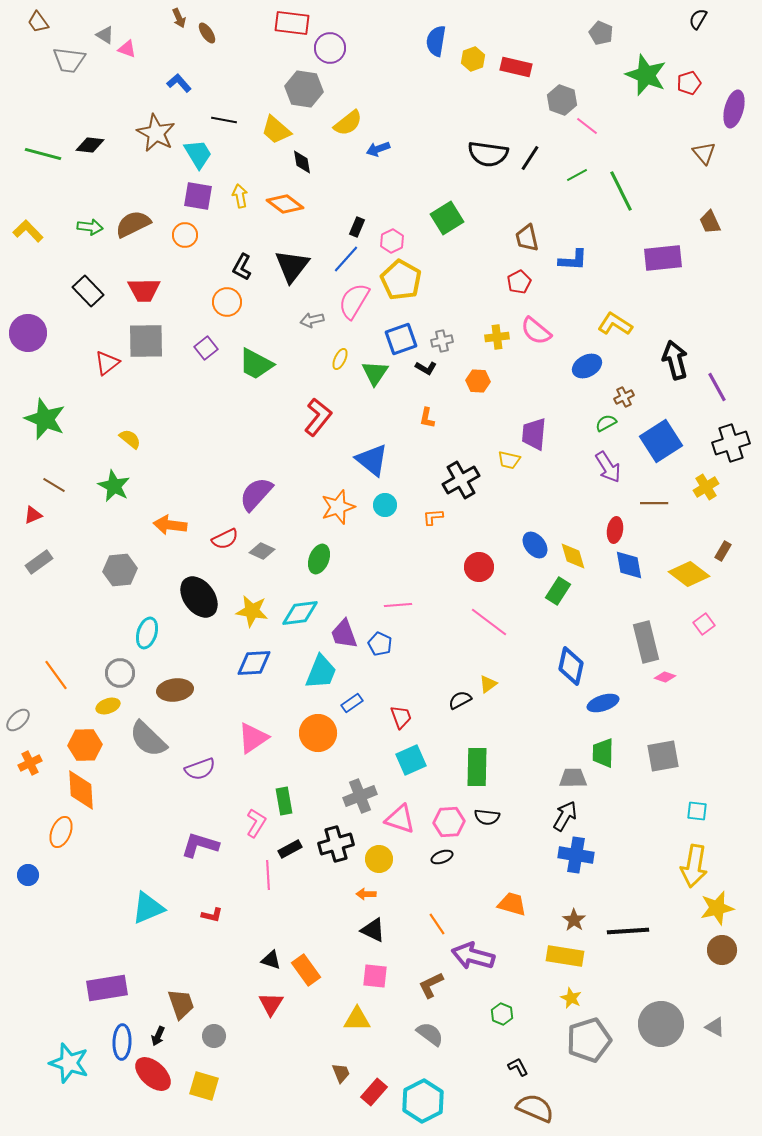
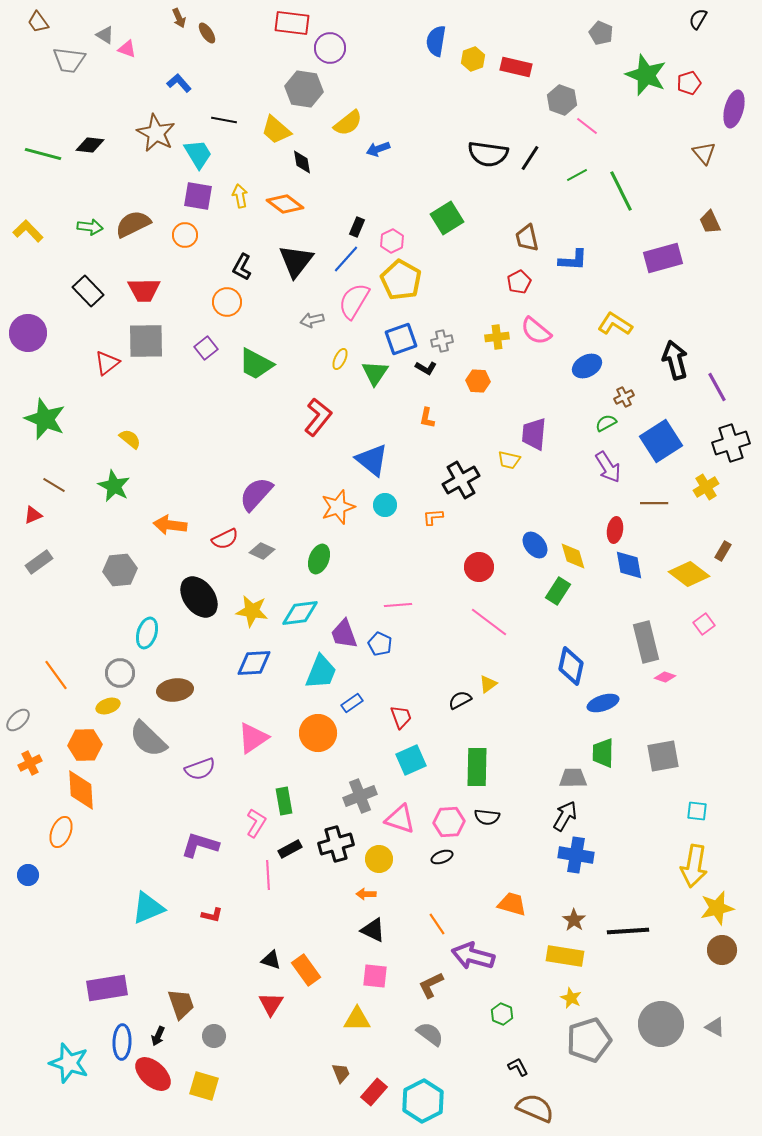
purple rectangle at (663, 258): rotated 9 degrees counterclockwise
black triangle at (292, 266): moved 4 px right, 5 px up
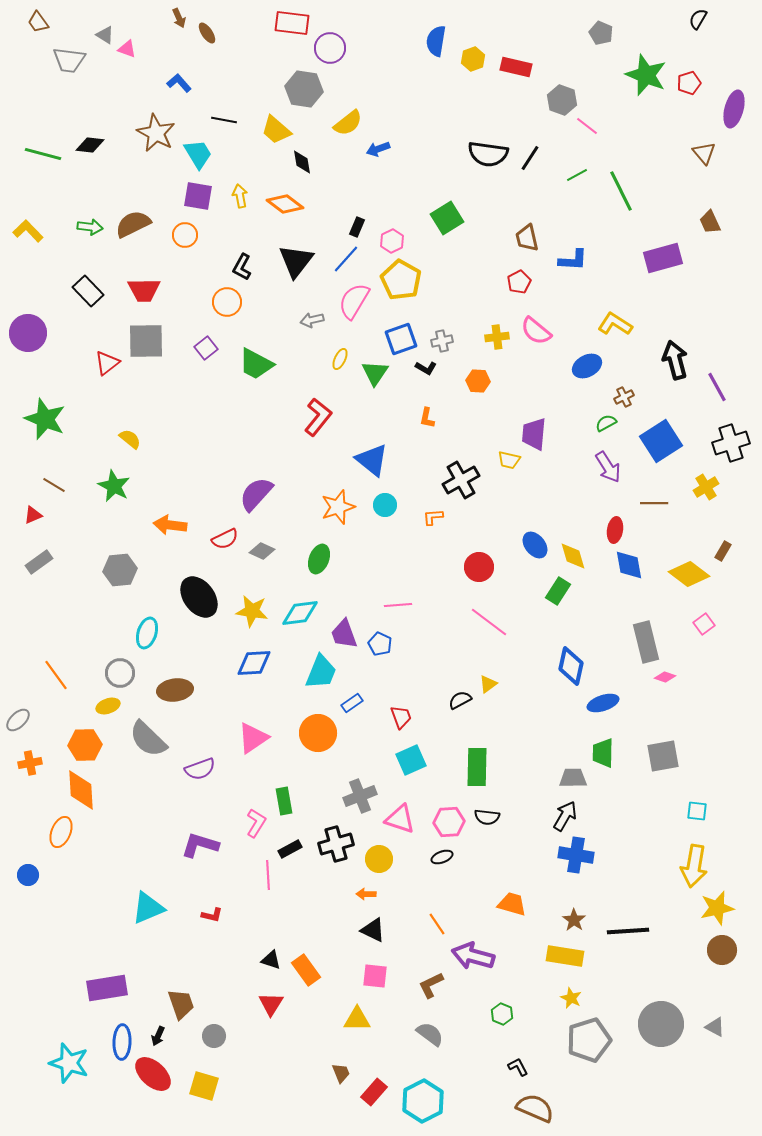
orange cross at (30, 763): rotated 15 degrees clockwise
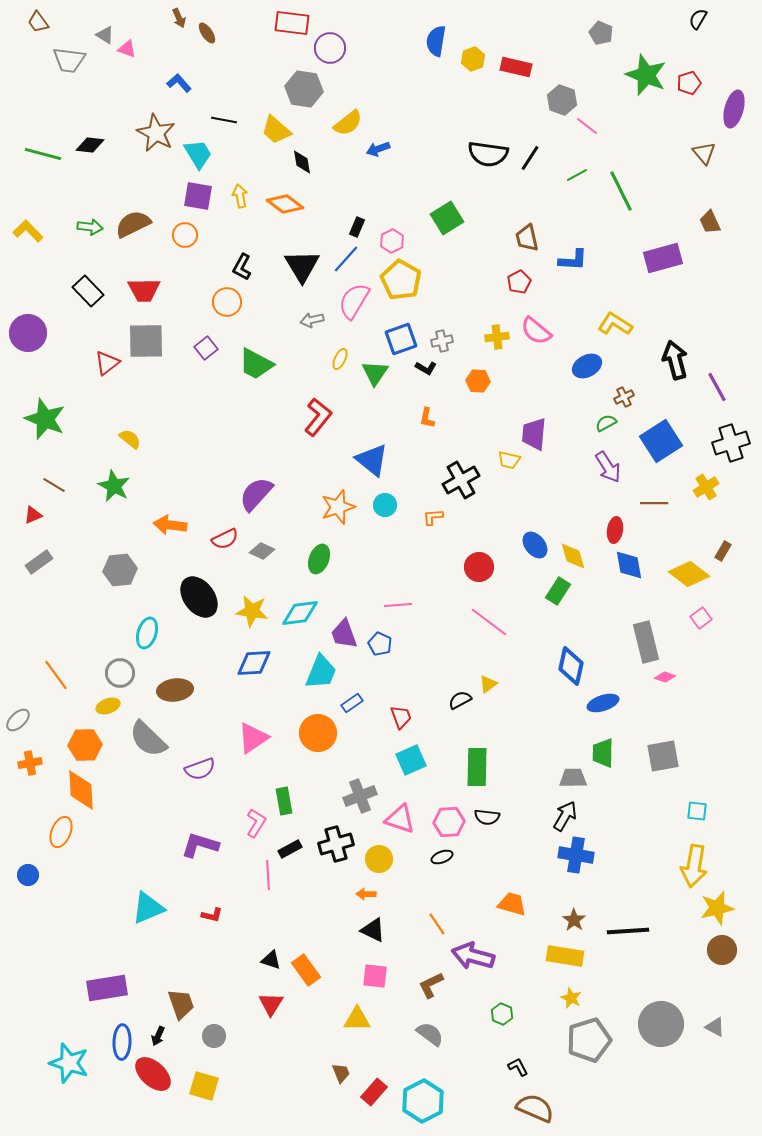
black triangle at (296, 261): moved 6 px right, 5 px down; rotated 9 degrees counterclockwise
pink square at (704, 624): moved 3 px left, 6 px up
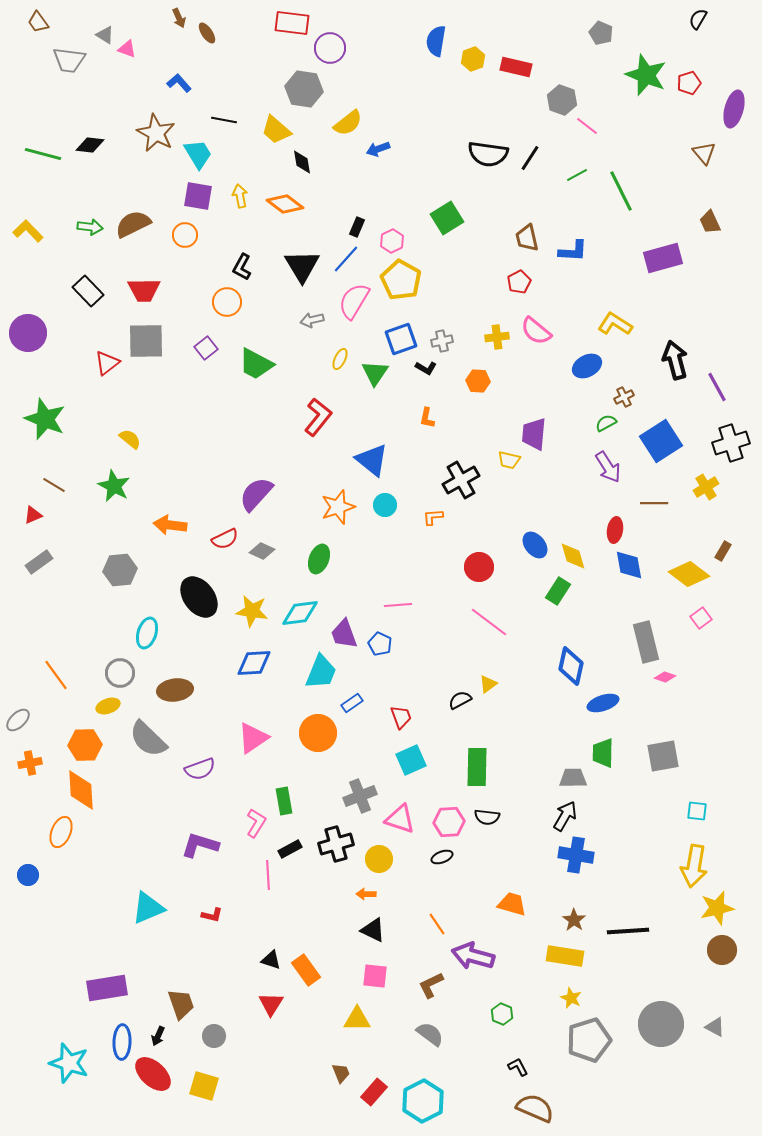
blue L-shape at (573, 260): moved 9 px up
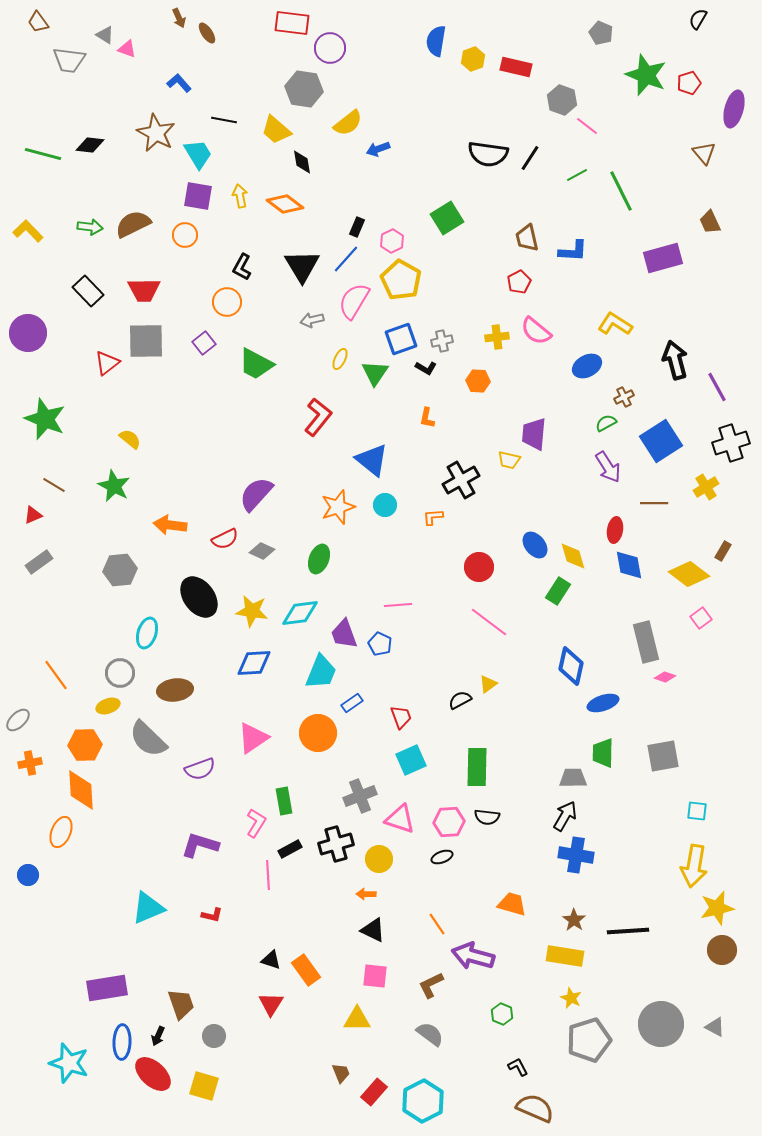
purple square at (206, 348): moved 2 px left, 5 px up
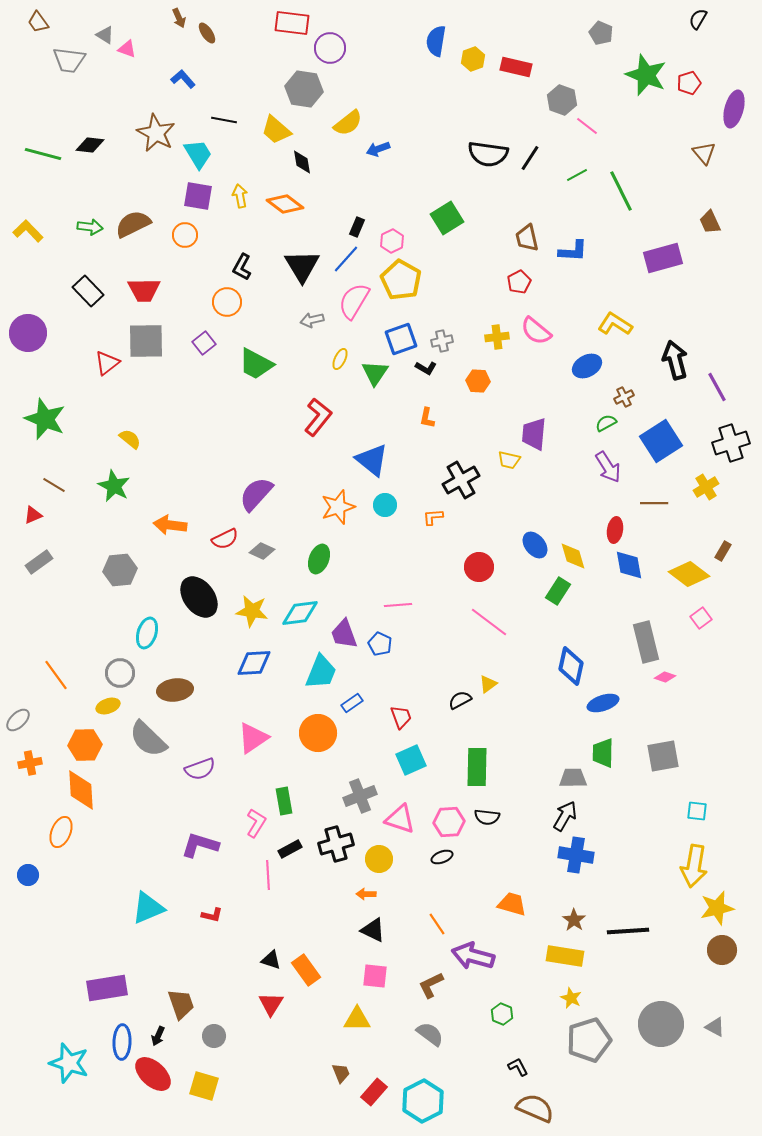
blue L-shape at (179, 83): moved 4 px right, 4 px up
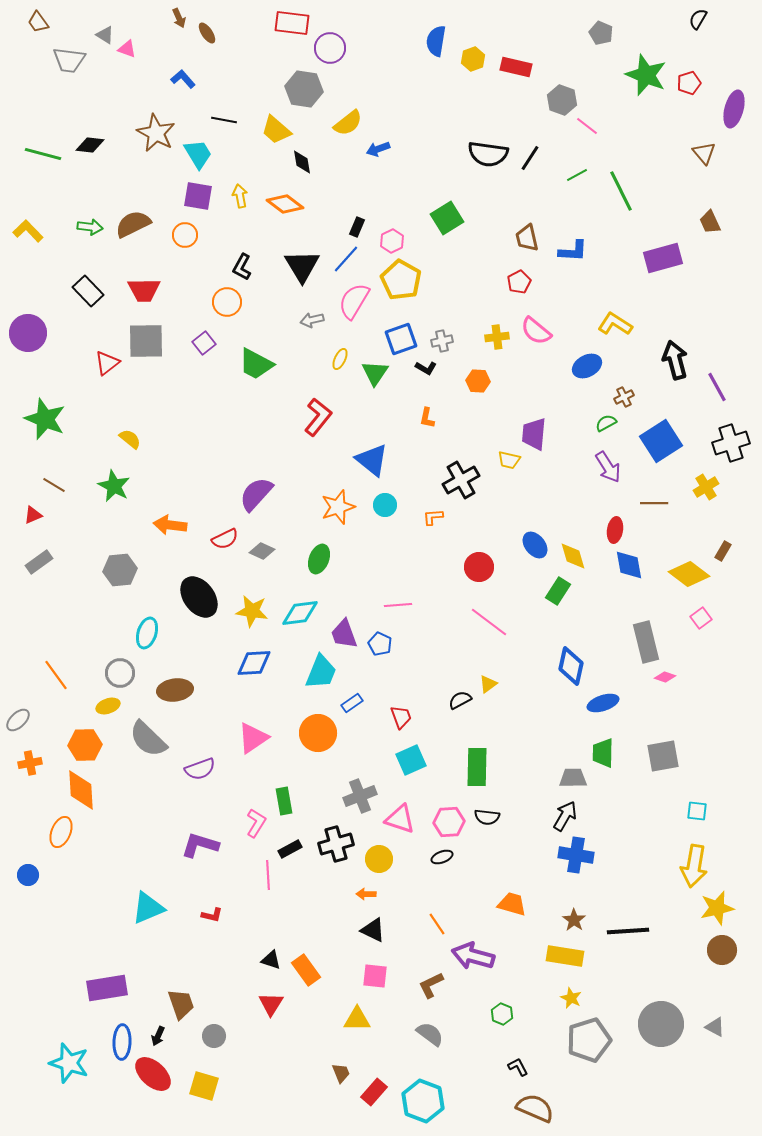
cyan hexagon at (423, 1101): rotated 12 degrees counterclockwise
